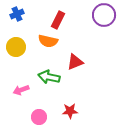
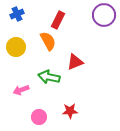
orange semicircle: rotated 132 degrees counterclockwise
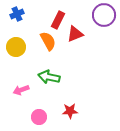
red triangle: moved 28 px up
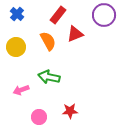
blue cross: rotated 24 degrees counterclockwise
red rectangle: moved 5 px up; rotated 12 degrees clockwise
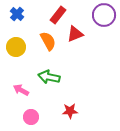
pink arrow: rotated 49 degrees clockwise
pink circle: moved 8 px left
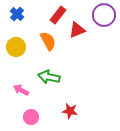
red triangle: moved 2 px right, 4 px up
red star: rotated 14 degrees clockwise
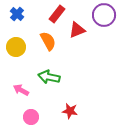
red rectangle: moved 1 px left, 1 px up
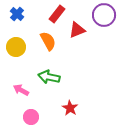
red star: moved 3 px up; rotated 21 degrees clockwise
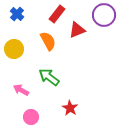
yellow circle: moved 2 px left, 2 px down
green arrow: rotated 25 degrees clockwise
